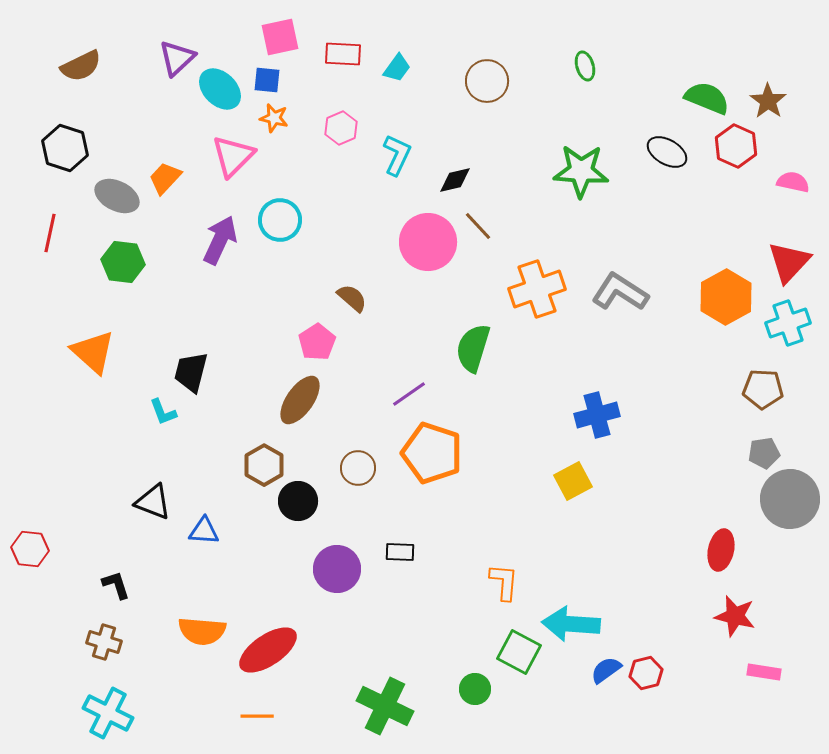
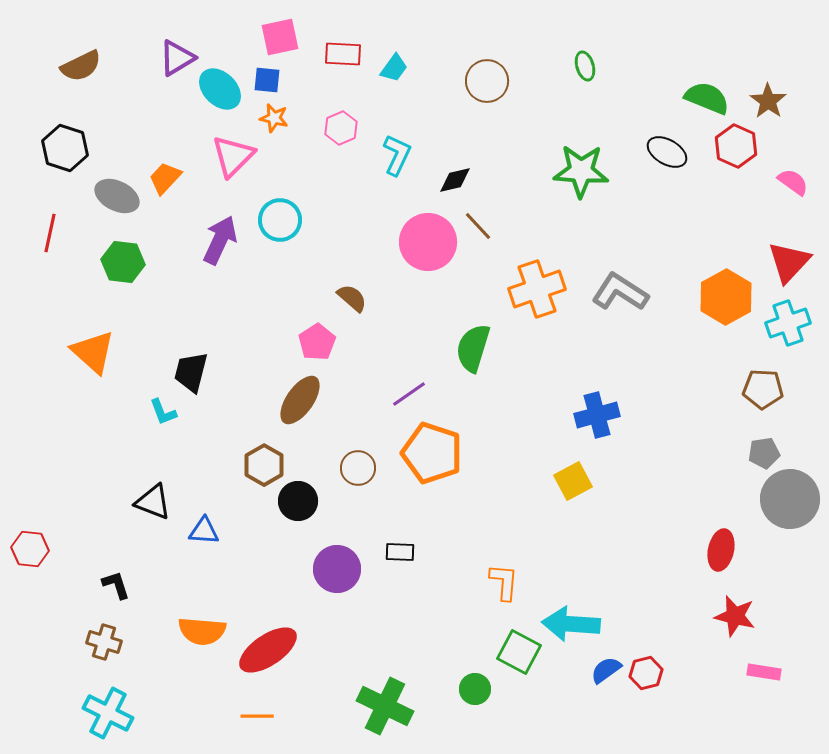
purple triangle at (177, 58): rotated 12 degrees clockwise
cyan trapezoid at (397, 68): moved 3 px left
pink semicircle at (793, 182): rotated 24 degrees clockwise
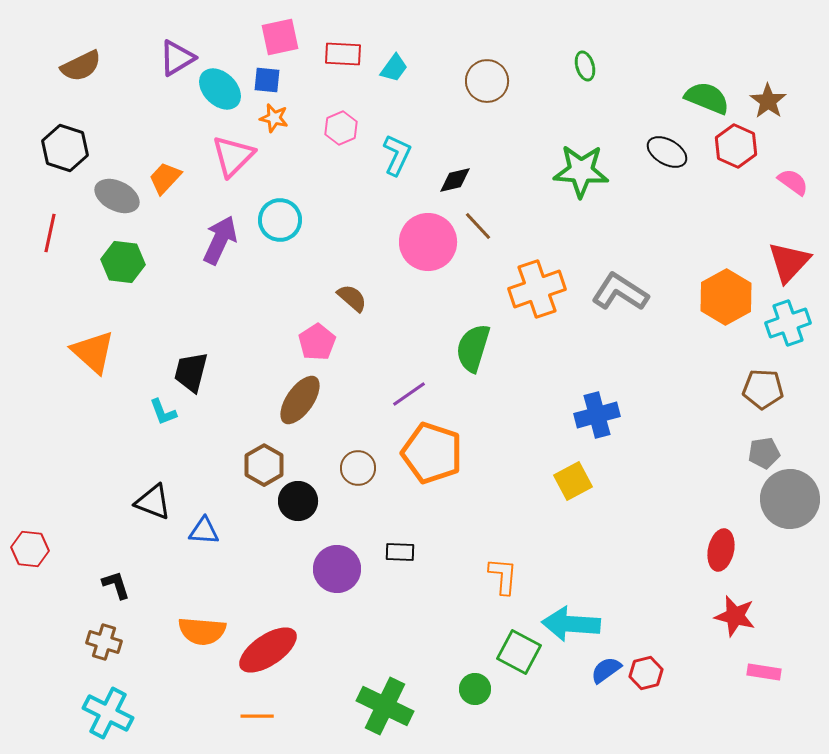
orange L-shape at (504, 582): moved 1 px left, 6 px up
